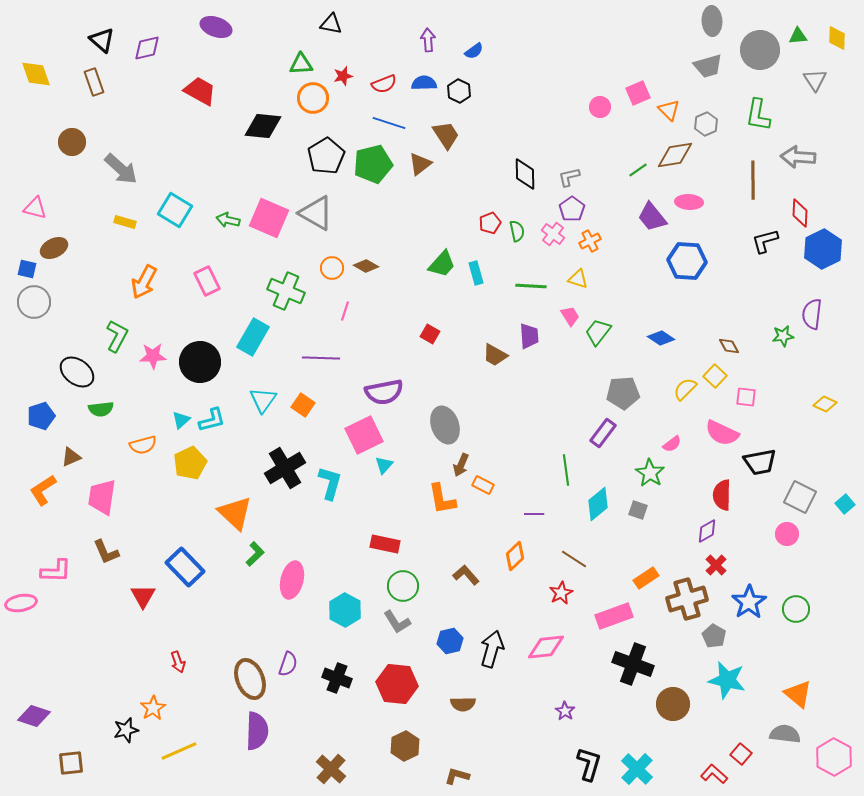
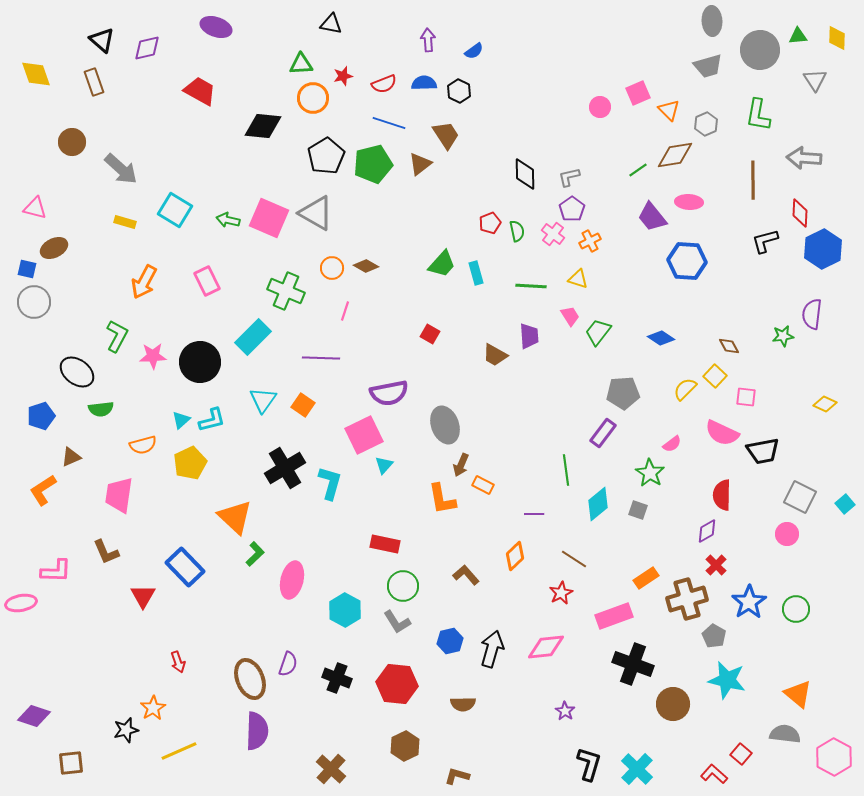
gray arrow at (798, 157): moved 6 px right, 1 px down
cyan rectangle at (253, 337): rotated 15 degrees clockwise
purple semicircle at (384, 392): moved 5 px right, 1 px down
black trapezoid at (760, 462): moved 3 px right, 11 px up
pink trapezoid at (102, 497): moved 17 px right, 2 px up
orange triangle at (235, 513): moved 4 px down
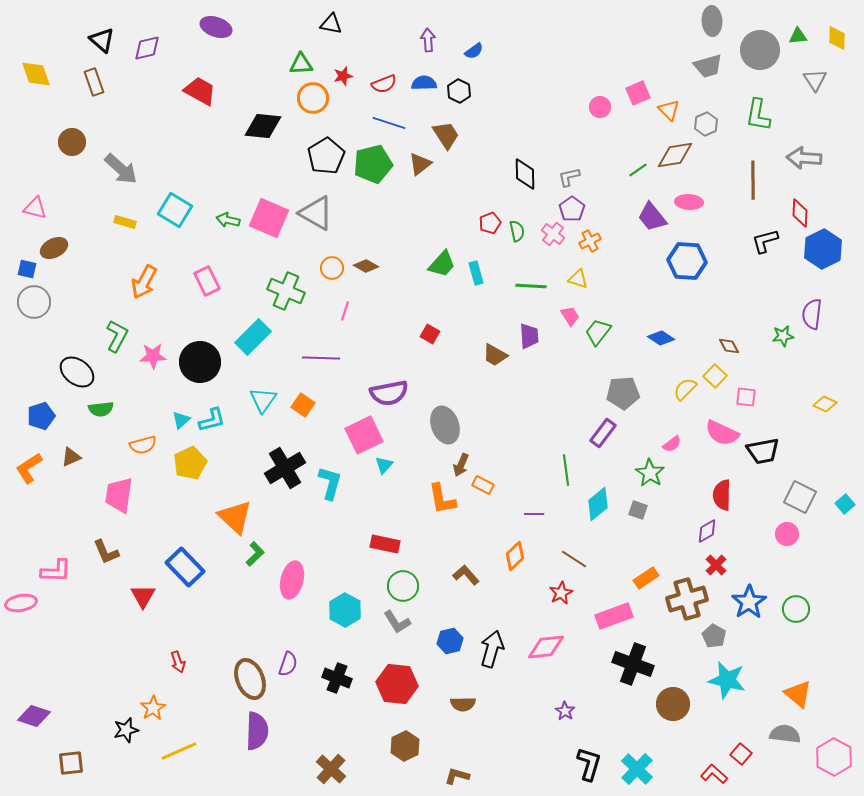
orange L-shape at (43, 490): moved 14 px left, 22 px up
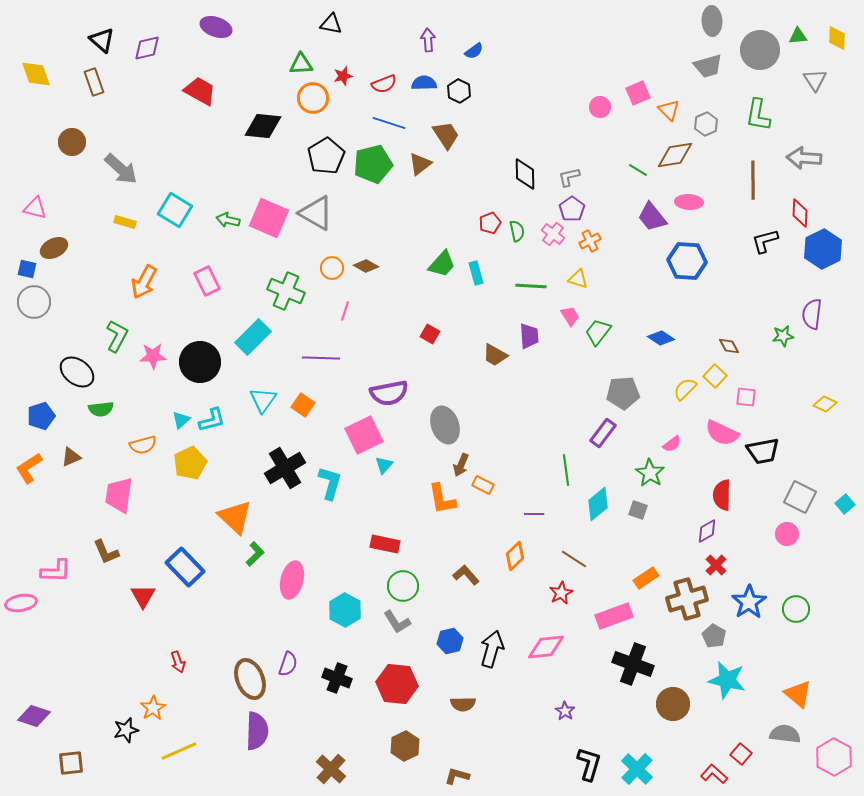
green line at (638, 170): rotated 66 degrees clockwise
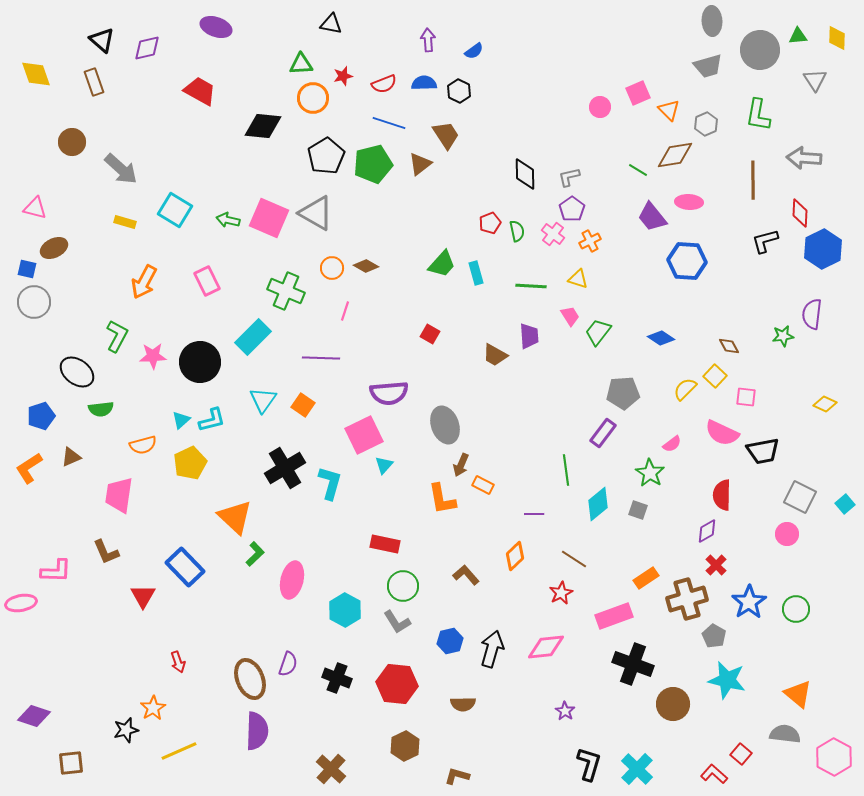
purple semicircle at (389, 393): rotated 6 degrees clockwise
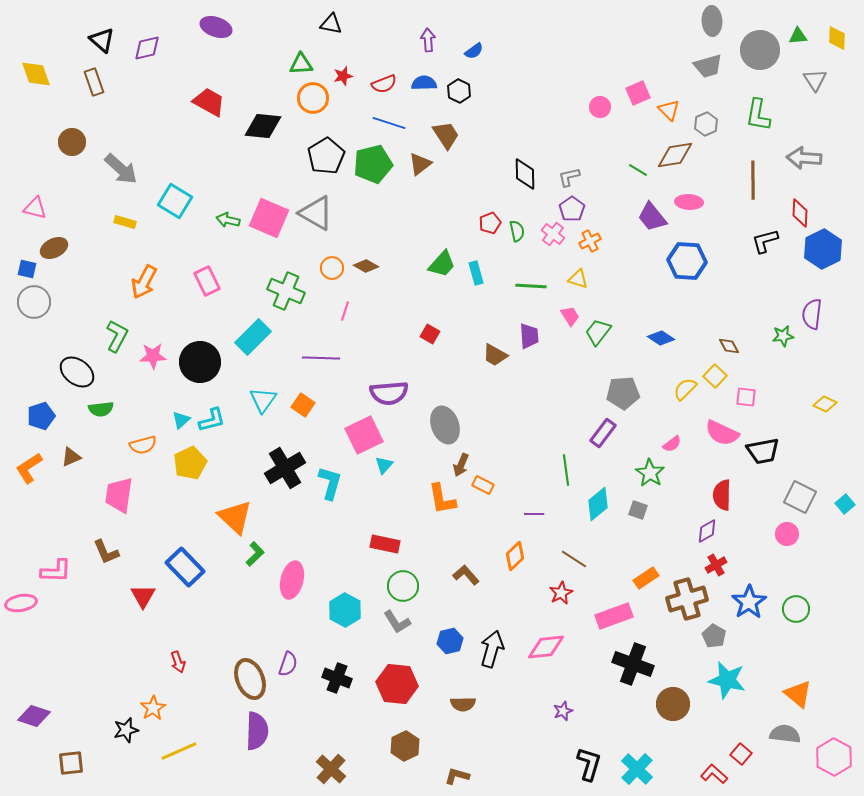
red trapezoid at (200, 91): moved 9 px right, 11 px down
cyan square at (175, 210): moved 9 px up
red cross at (716, 565): rotated 15 degrees clockwise
purple star at (565, 711): moved 2 px left; rotated 18 degrees clockwise
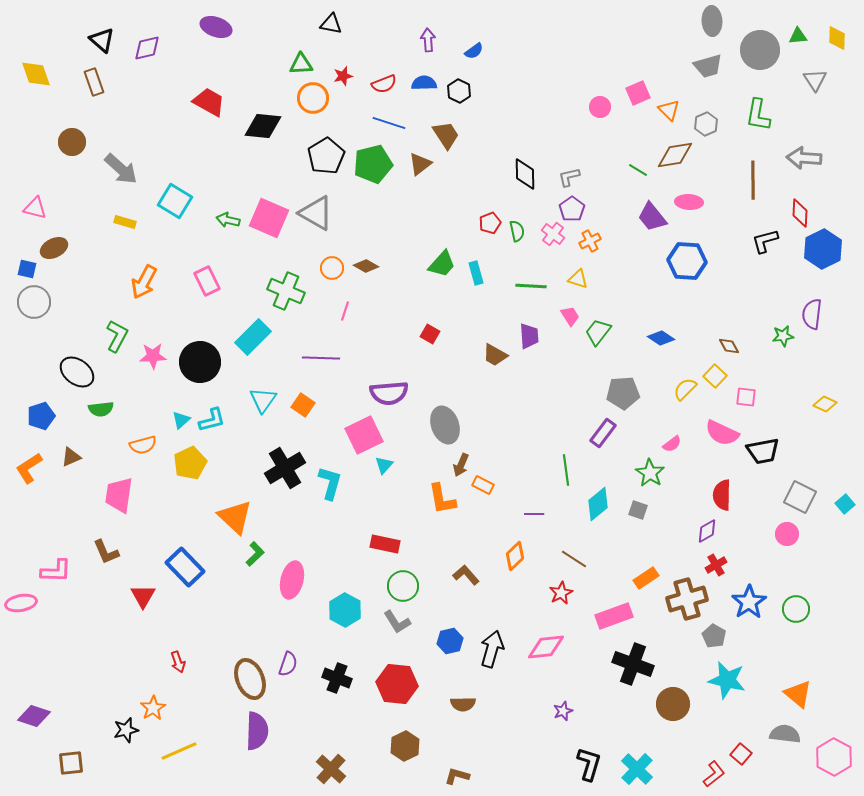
red L-shape at (714, 774): rotated 100 degrees clockwise
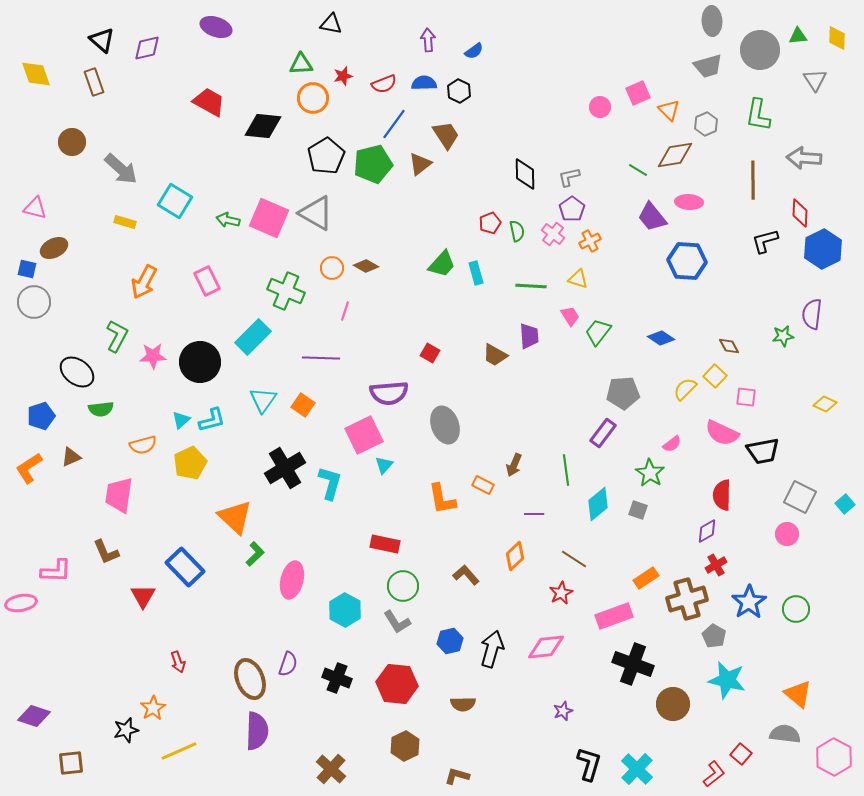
blue line at (389, 123): moved 5 px right, 1 px down; rotated 72 degrees counterclockwise
red square at (430, 334): moved 19 px down
brown arrow at (461, 465): moved 53 px right
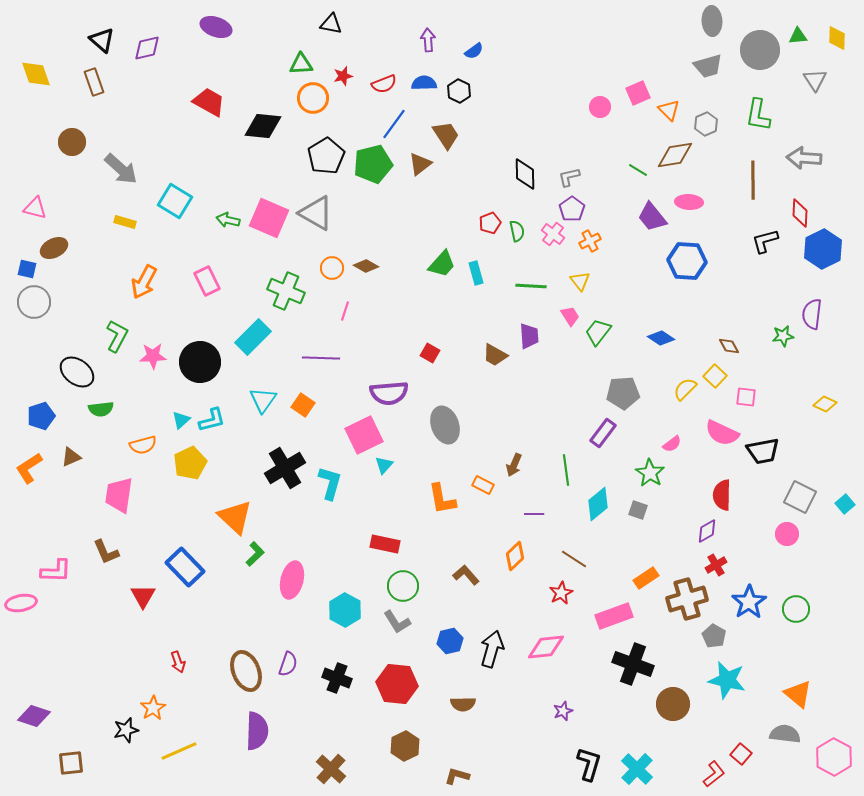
yellow triangle at (578, 279): moved 2 px right, 2 px down; rotated 35 degrees clockwise
brown ellipse at (250, 679): moved 4 px left, 8 px up
